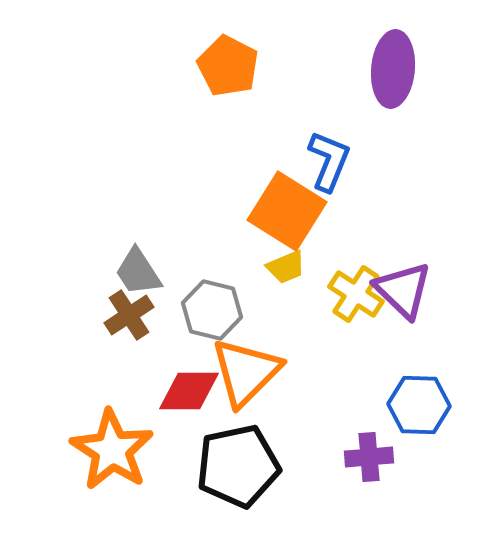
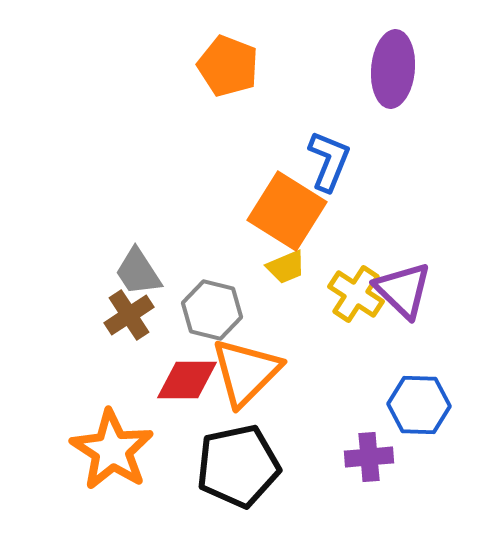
orange pentagon: rotated 6 degrees counterclockwise
red diamond: moved 2 px left, 11 px up
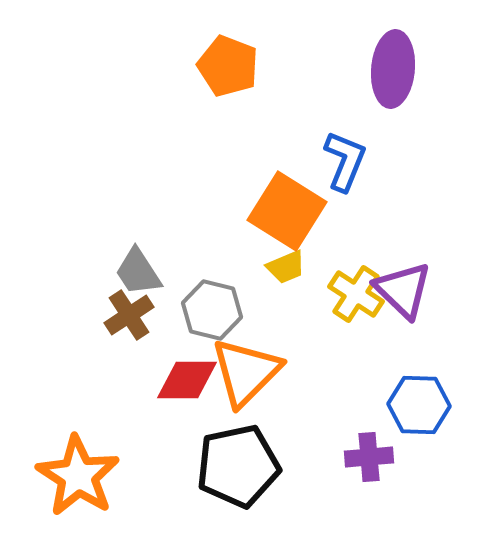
blue L-shape: moved 16 px right
orange star: moved 34 px left, 26 px down
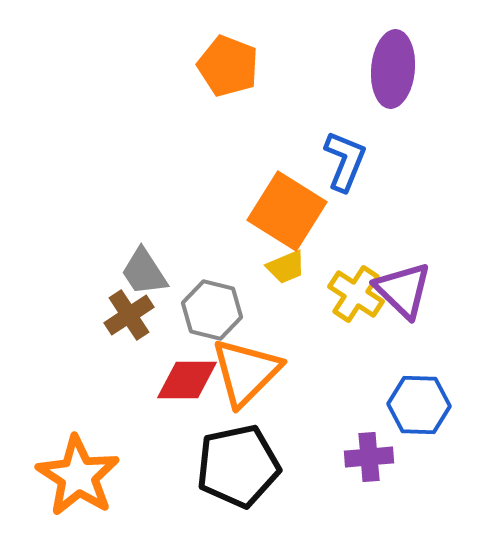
gray trapezoid: moved 6 px right
